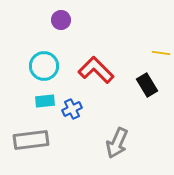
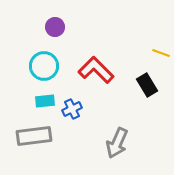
purple circle: moved 6 px left, 7 px down
yellow line: rotated 12 degrees clockwise
gray rectangle: moved 3 px right, 4 px up
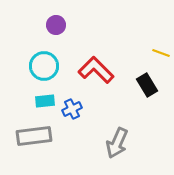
purple circle: moved 1 px right, 2 px up
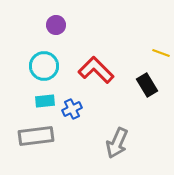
gray rectangle: moved 2 px right
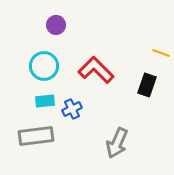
black rectangle: rotated 50 degrees clockwise
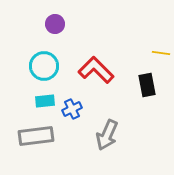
purple circle: moved 1 px left, 1 px up
yellow line: rotated 12 degrees counterclockwise
black rectangle: rotated 30 degrees counterclockwise
gray arrow: moved 10 px left, 8 px up
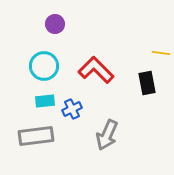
black rectangle: moved 2 px up
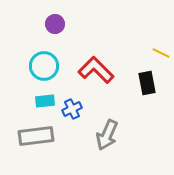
yellow line: rotated 18 degrees clockwise
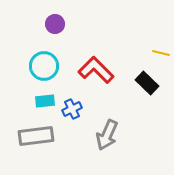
yellow line: rotated 12 degrees counterclockwise
black rectangle: rotated 35 degrees counterclockwise
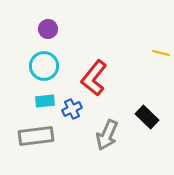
purple circle: moved 7 px left, 5 px down
red L-shape: moved 2 px left, 8 px down; rotated 96 degrees counterclockwise
black rectangle: moved 34 px down
